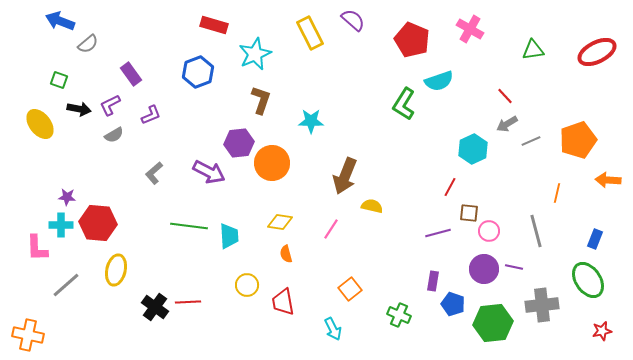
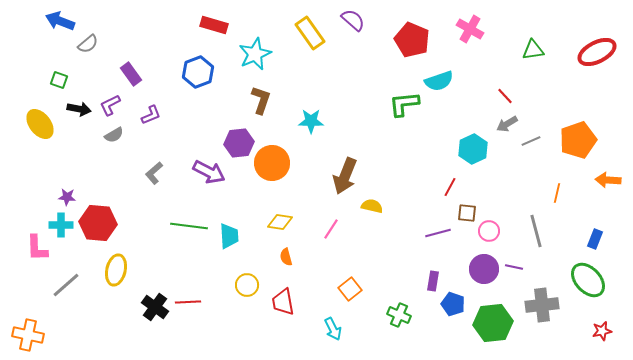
yellow rectangle at (310, 33): rotated 8 degrees counterclockwise
green L-shape at (404, 104): rotated 52 degrees clockwise
brown square at (469, 213): moved 2 px left
orange semicircle at (286, 254): moved 3 px down
green ellipse at (588, 280): rotated 9 degrees counterclockwise
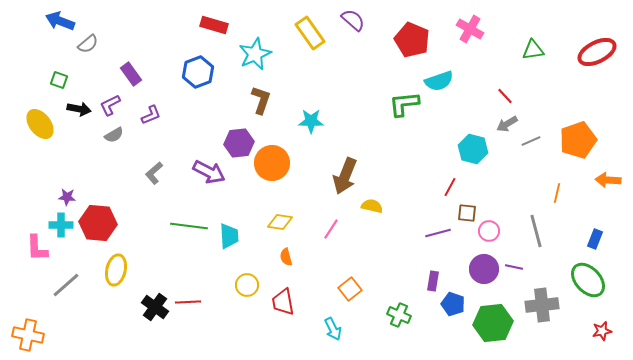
cyan hexagon at (473, 149): rotated 20 degrees counterclockwise
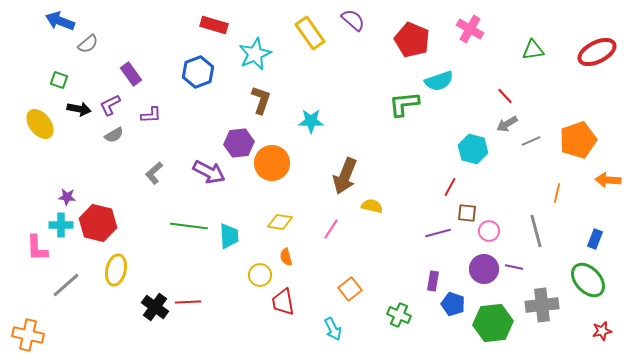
purple L-shape at (151, 115): rotated 20 degrees clockwise
red hexagon at (98, 223): rotated 9 degrees clockwise
yellow circle at (247, 285): moved 13 px right, 10 px up
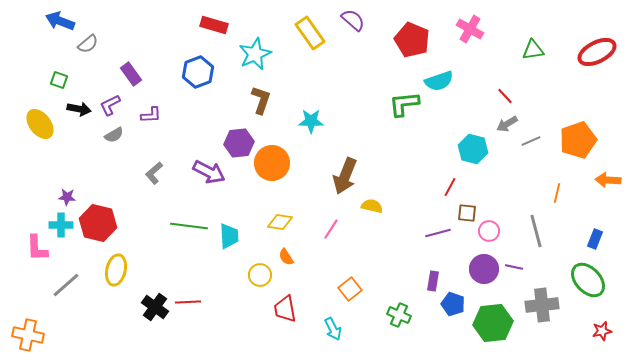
orange semicircle at (286, 257): rotated 18 degrees counterclockwise
red trapezoid at (283, 302): moved 2 px right, 7 px down
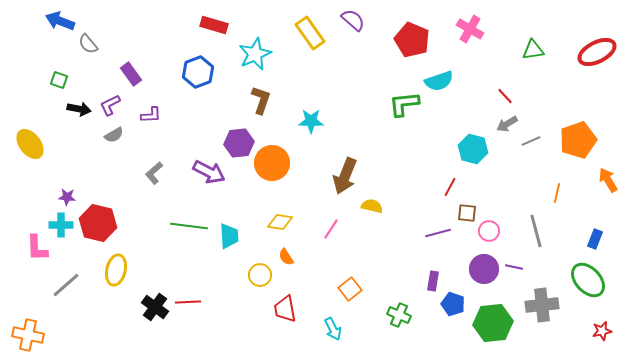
gray semicircle at (88, 44): rotated 90 degrees clockwise
yellow ellipse at (40, 124): moved 10 px left, 20 px down
orange arrow at (608, 180): rotated 55 degrees clockwise
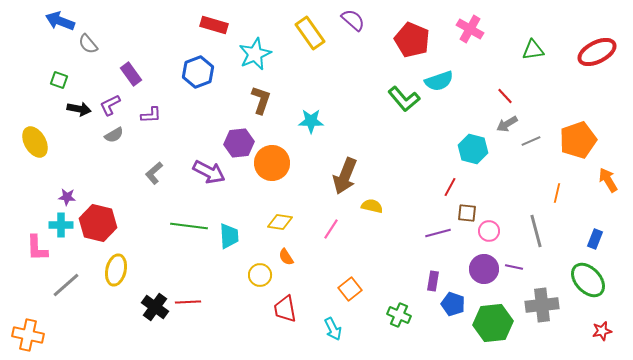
green L-shape at (404, 104): moved 5 px up; rotated 124 degrees counterclockwise
yellow ellipse at (30, 144): moved 5 px right, 2 px up; rotated 8 degrees clockwise
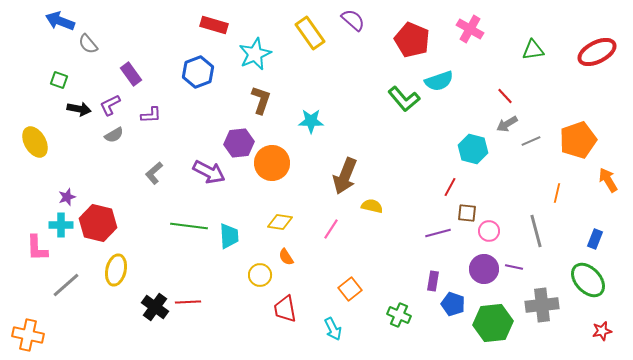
purple star at (67, 197): rotated 24 degrees counterclockwise
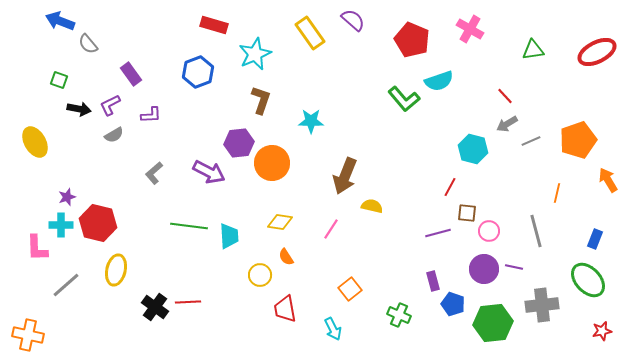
purple rectangle at (433, 281): rotated 24 degrees counterclockwise
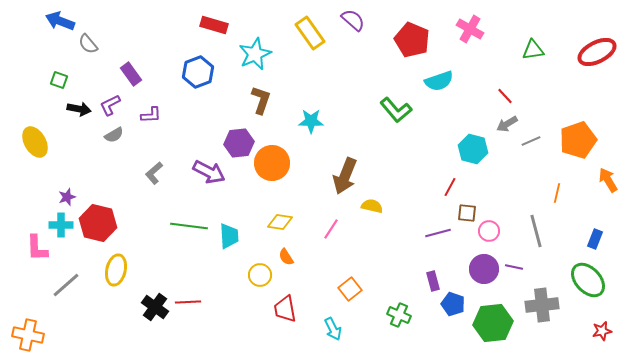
green L-shape at (404, 99): moved 8 px left, 11 px down
